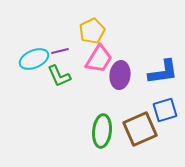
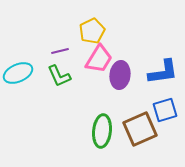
cyan ellipse: moved 16 px left, 14 px down
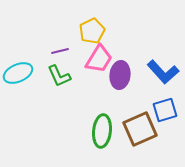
blue L-shape: rotated 56 degrees clockwise
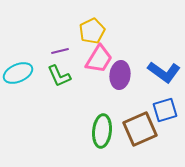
blue L-shape: moved 1 px right; rotated 12 degrees counterclockwise
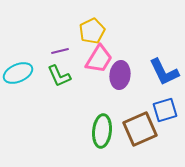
blue L-shape: rotated 28 degrees clockwise
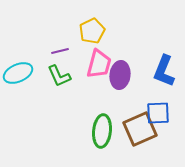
pink trapezoid: moved 5 px down; rotated 16 degrees counterclockwise
blue L-shape: moved 1 px up; rotated 48 degrees clockwise
blue square: moved 7 px left, 3 px down; rotated 15 degrees clockwise
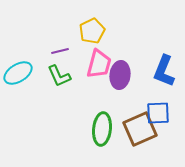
cyan ellipse: rotated 8 degrees counterclockwise
green ellipse: moved 2 px up
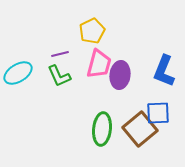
purple line: moved 3 px down
brown square: rotated 16 degrees counterclockwise
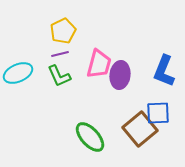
yellow pentagon: moved 29 px left
cyan ellipse: rotated 8 degrees clockwise
green ellipse: moved 12 px left, 8 px down; rotated 48 degrees counterclockwise
